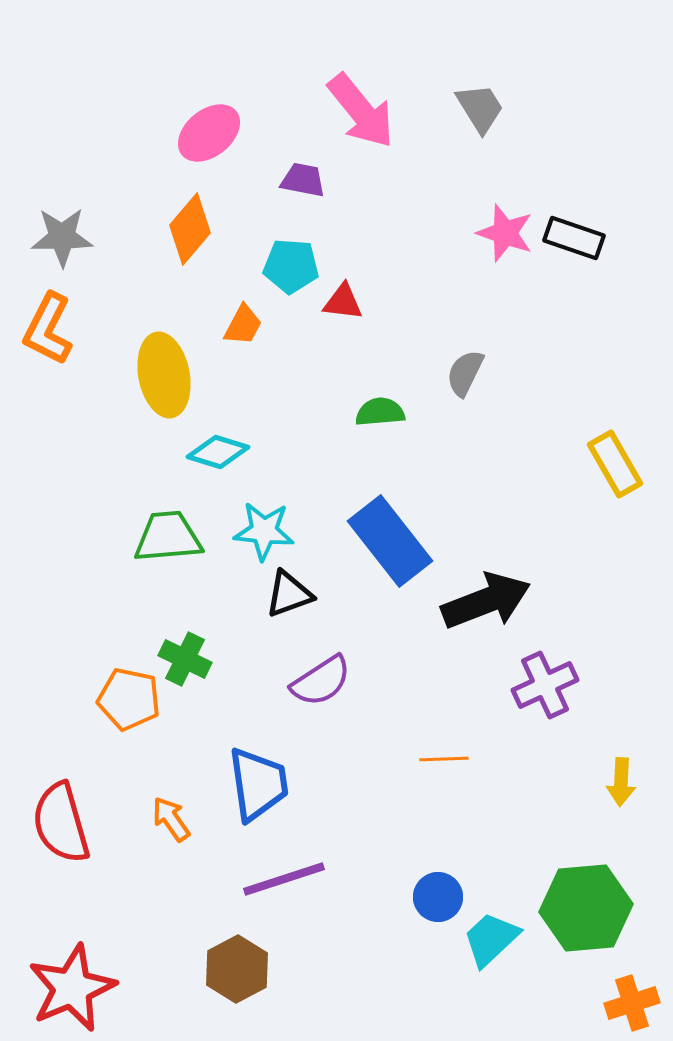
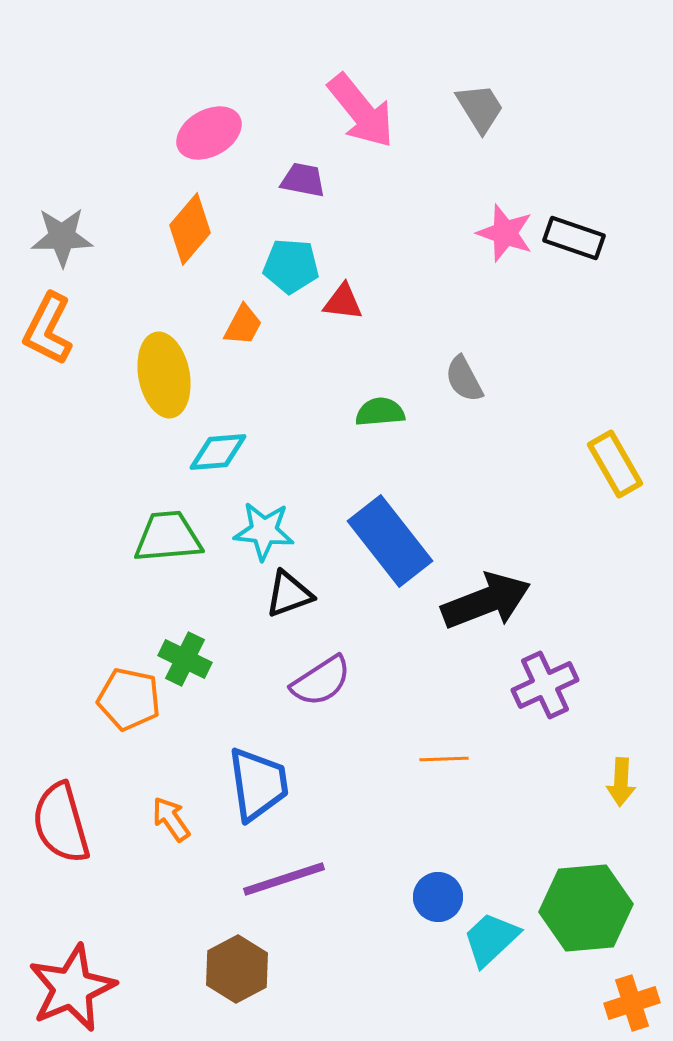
pink ellipse: rotated 10 degrees clockwise
gray semicircle: moved 1 px left, 6 px down; rotated 54 degrees counterclockwise
cyan diamond: rotated 22 degrees counterclockwise
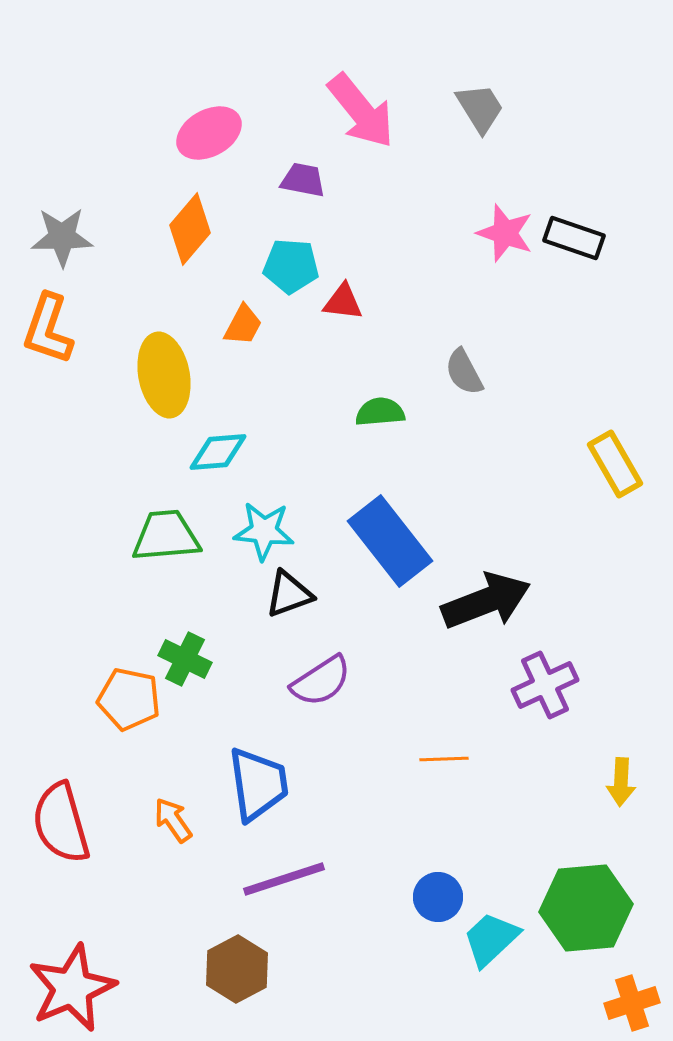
orange L-shape: rotated 8 degrees counterclockwise
gray semicircle: moved 7 px up
green trapezoid: moved 2 px left, 1 px up
orange arrow: moved 2 px right, 1 px down
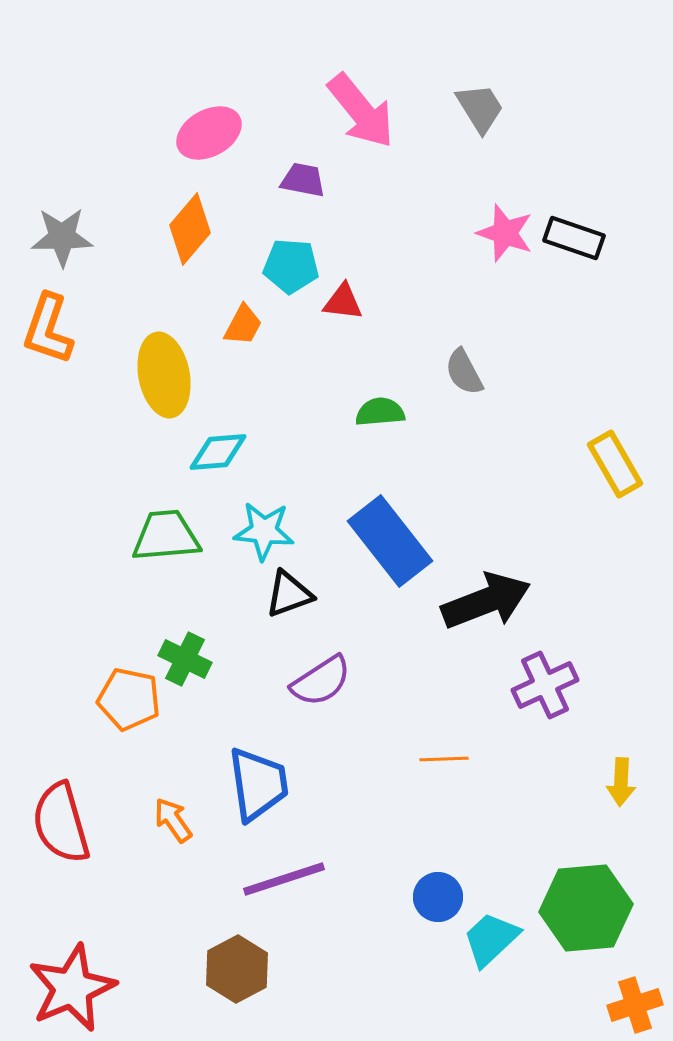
orange cross: moved 3 px right, 2 px down
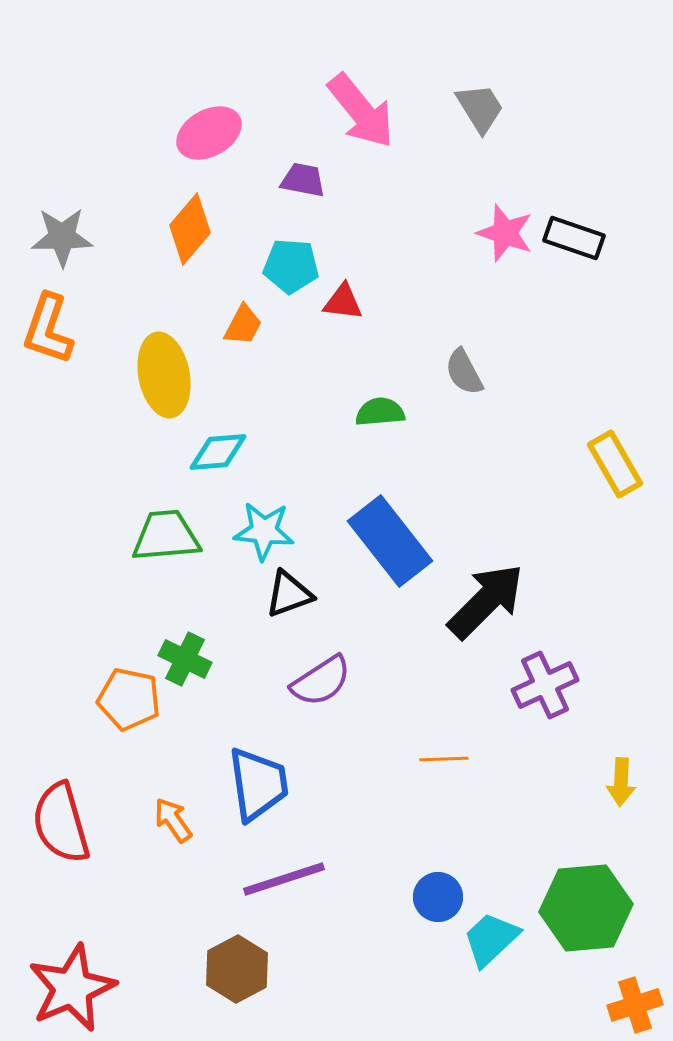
black arrow: rotated 24 degrees counterclockwise
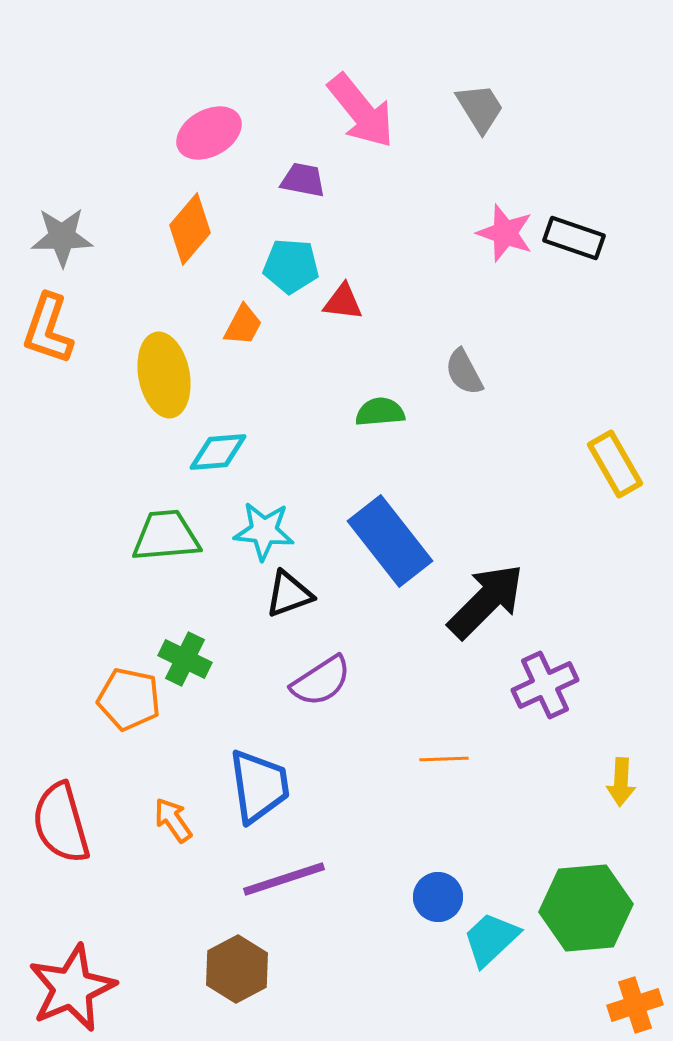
blue trapezoid: moved 1 px right, 2 px down
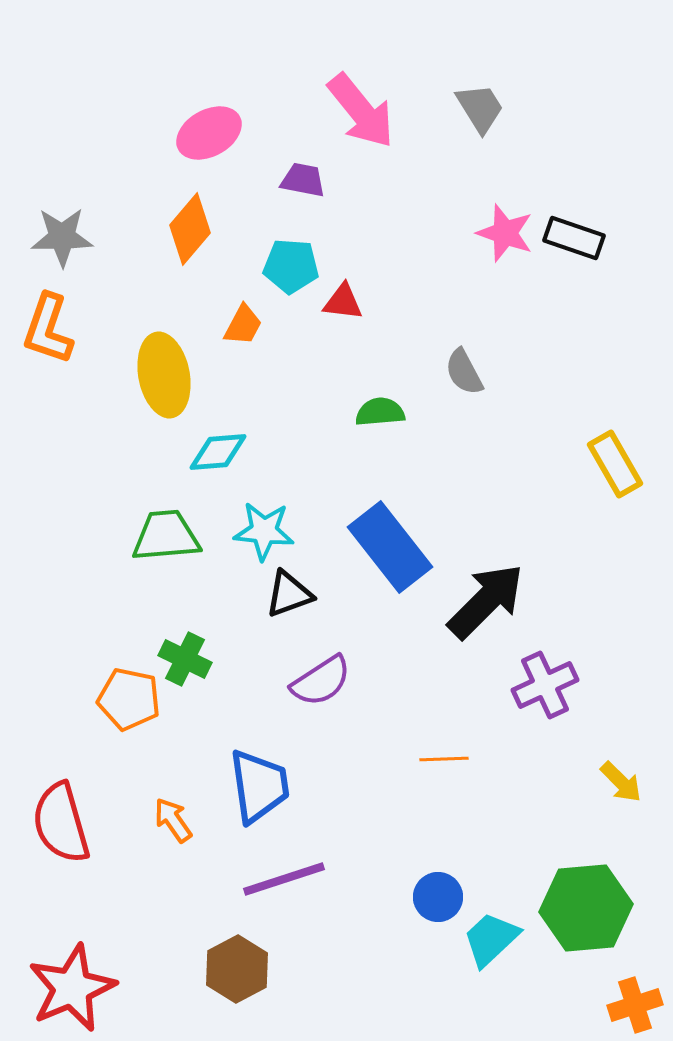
blue rectangle: moved 6 px down
yellow arrow: rotated 48 degrees counterclockwise
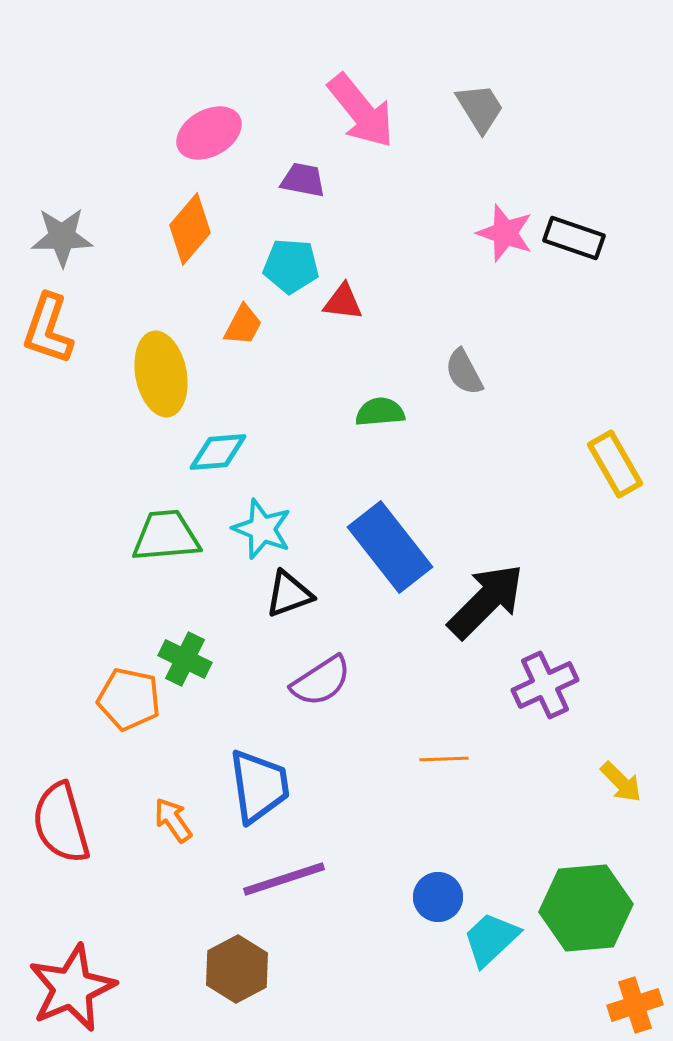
yellow ellipse: moved 3 px left, 1 px up
cyan star: moved 2 px left, 2 px up; rotated 16 degrees clockwise
